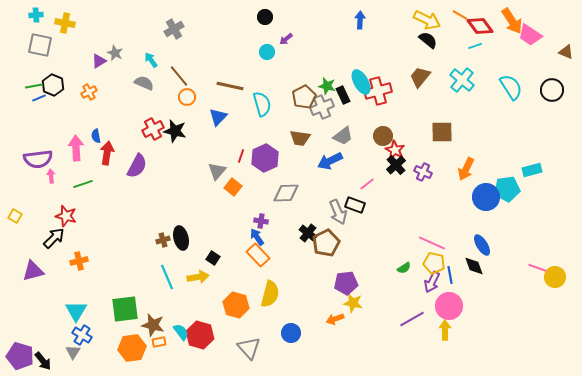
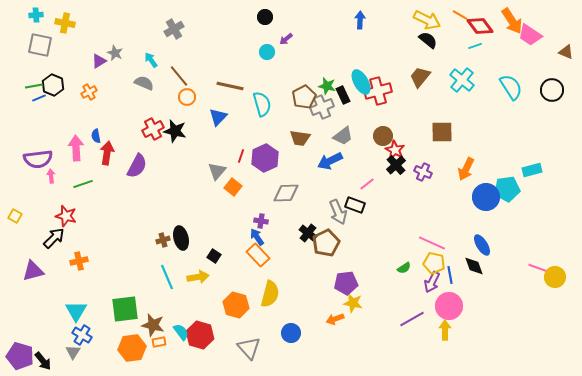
black square at (213, 258): moved 1 px right, 2 px up
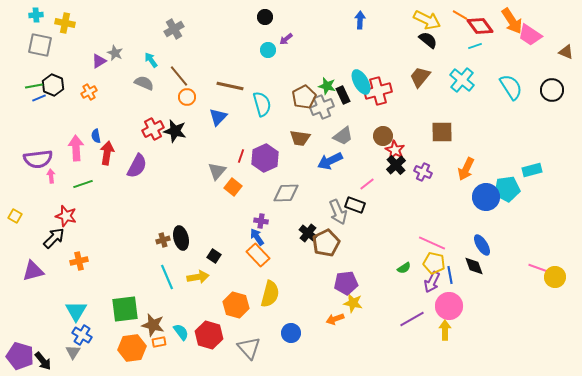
cyan circle at (267, 52): moved 1 px right, 2 px up
red hexagon at (200, 335): moved 9 px right
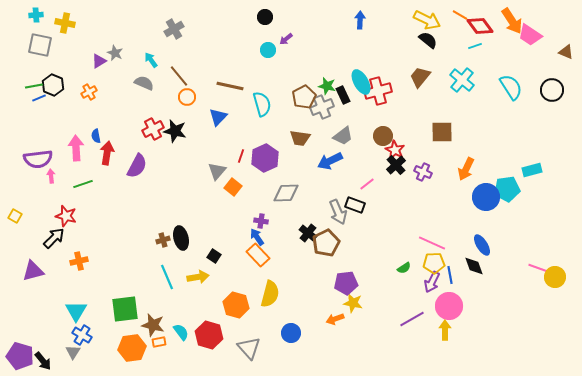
yellow pentagon at (434, 263): rotated 15 degrees counterclockwise
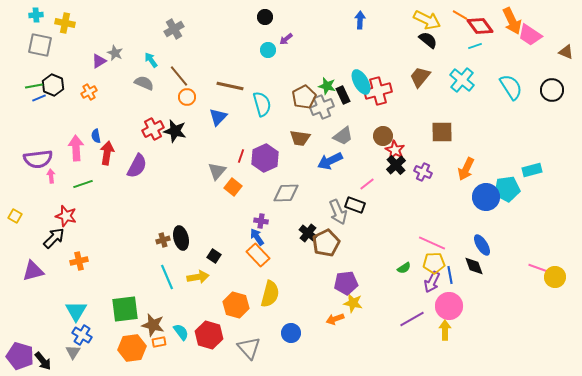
orange arrow at (512, 21): rotated 8 degrees clockwise
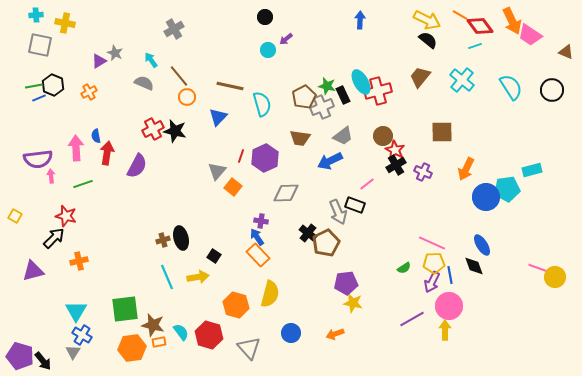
black cross at (396, 165): rotated 12 degrees clockwise
orange arrow at (335, 319): moved 15 px down
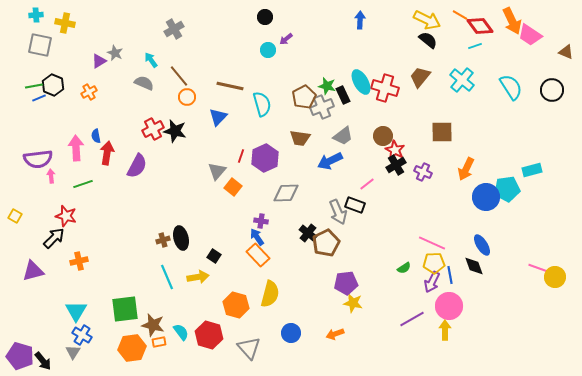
red cross at (378, 91): moved 7 px right, 3 px up; rotated 32 degrees clockwise
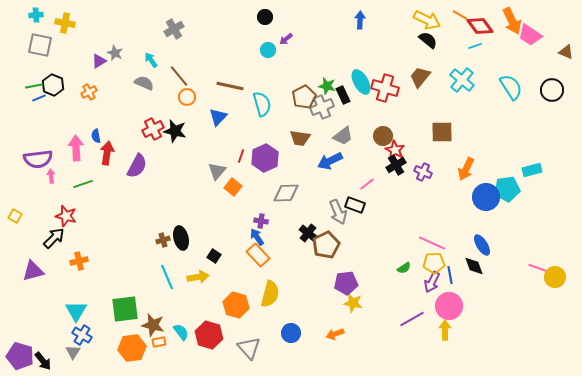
brown pentagon at (326, 243): moved 2 px down
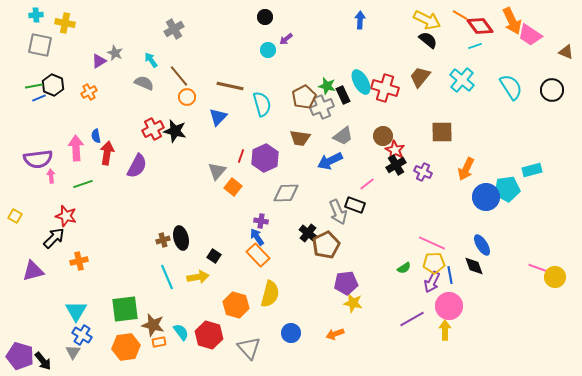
orange hexagon at (132, 348): moved 6 px left, 1 px up
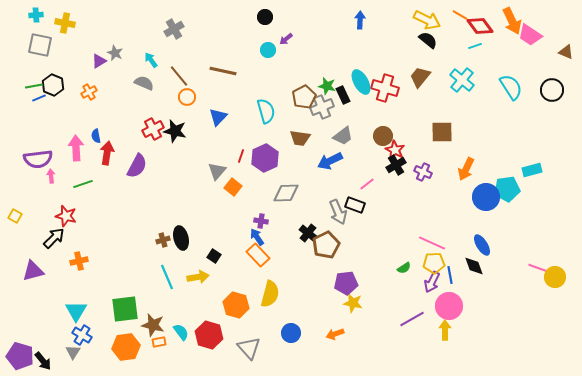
brown line at (230, 86): moved 7 px left, 15 px up
cyan semicircle at (262, 104): moved 4 px right, 7 px down
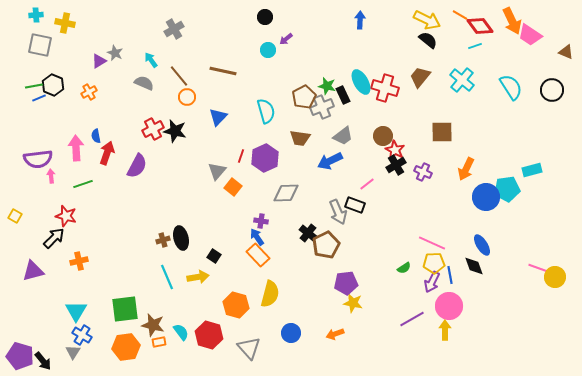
red arrow at (107, 153): rotated 10 degrees clockwise
